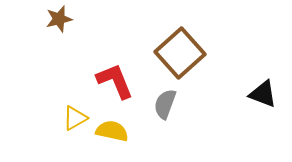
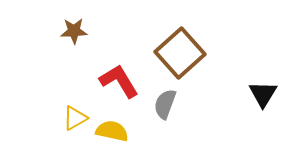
brown star: moved 15 px right, 12 px down; rotated 12 degrees clockwise
red L-shape: moved 4 px right; rotated 9 degrees counterclockwise
black triangle: rotated 40 degrees clockwise
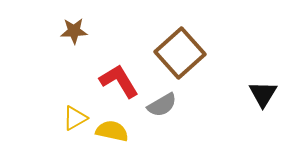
gray semicircle: moved 3 px left, 1 px down; rotated 140 degrees counterclockwise
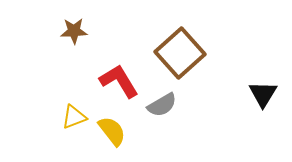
yellow triangle: moved 1 px left, 1 px up; rotated 8 degrees clockwise
yellow semicircle: rotated 40 degrees clockwise
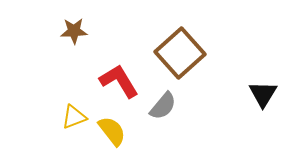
gray semicircle: moved 1 px right, 1 px down; rotated 20 degrees counterclockwise
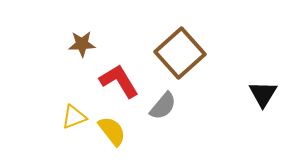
brown star: moved 8 px right, 13 px down
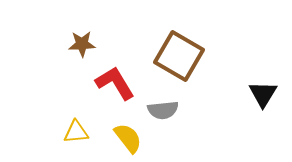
brown square: moved 1 px left, 3 px down; rotated 18 degrees counterclockwise
red L-shape: moved 4 px left, 2 px down
gray semicircle: moved 4 px down; rotated 44 degrees clockwise
yellow triangle: moved 2 px right, 15 px down; rotated 16 degrees clockwise
yellow semicircle: moved 16 px right, 7 px down
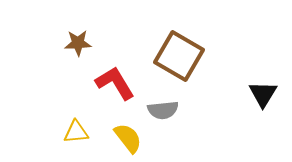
brown star: moved 4 px left, 1 px up
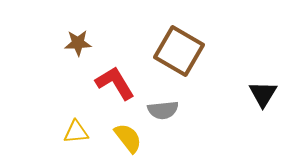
brown square: moved 5 px up
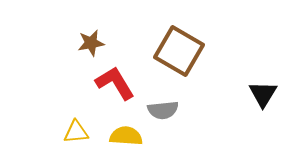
brown star: moved 13 px right; rotated 8 degrees counterclockwise
yellow semicircle: moved 2 px left, 2 px up; rotated 48 degrees counterclockwise
